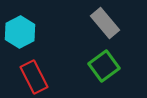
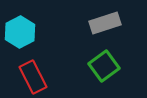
gray rectangle: rotated 68 degrees counterclockwise
red rectangle: moved 1 px left
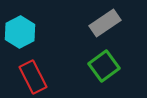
gray rectangle: rotated 16 degrees counterclockwise
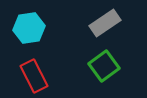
cyan hexagon: moved 9 px right, 4 px up; rotated 20 degrees clockwise
red rectangle: moved 1 px right, 1 px up
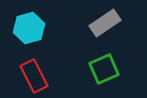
cyan hexagon: rotated 8 degrees counterclockwise
green square: moved 3 px down; rotated 12 degrees clockwise
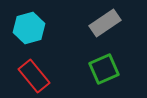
red rectangle: rotated 12 degrees counterclockwise
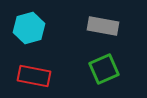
gray rectangle: moved 2 px left, 3 px down; rotated 44 degrees clockwise
red rectangle: rotated 40 degrees counterclockwise
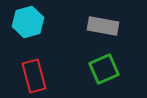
cyan hexagon: moved 1 px left, 6 px up
red rectangle: rotated 64 degrees clockwise
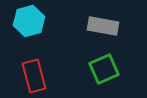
cyan hexagon: moved 1 px right, 1 px up
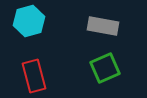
green square: moved 1 px right, 1 px up
